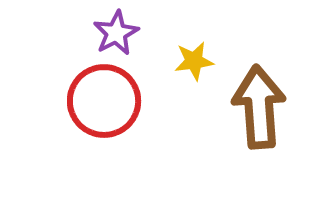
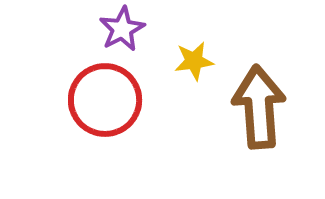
purple star: moved 6 px right, 4 px up
red circle: moved 1 px right, 1 px up
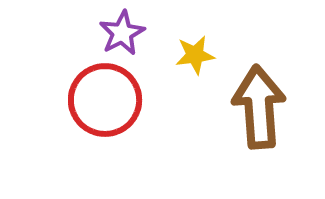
purple star: moved 4 px down
yellow star: moved 1 px right, 6 px up
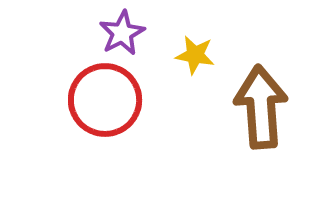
yellow star: rotated 18 degrees clockwise
brown arrow: moved 2 px right
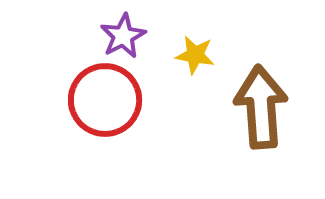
purple star: moved 1 px right, 3 px down
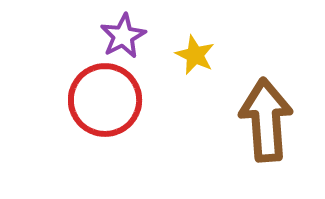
yellow star: rotated 15 degrees clockwise
brown arrow: moved 5 px right, 13 px down
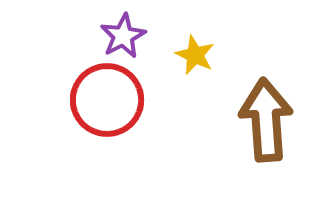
red circle: moved 2 px right
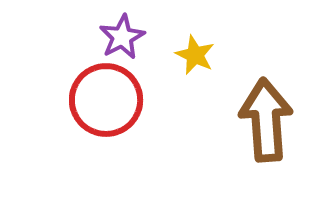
purple star: moved 1 px left, 1 px down
red circle: moved 1 px left
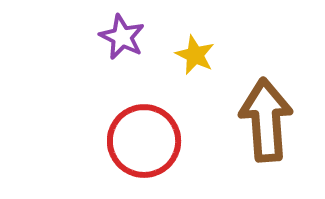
purple star: rotated 18 degrees counterclockwise
red circle: moved 38 px right, 41 px down
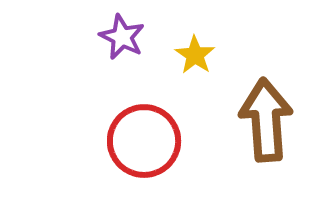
yellow star: rotated 9 degrees clockwise
